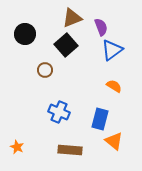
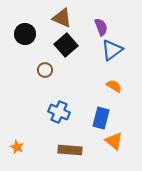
brown triangle: moved 10 px left; rotated 45 degrees clockwise
blue rectangle: moved 1 px right, 1 px up
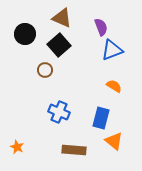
black square: moved 7 px left
blue triangle: rotated 15 degrees clockwise
brown rectangle: moved 4 px right
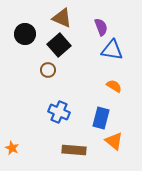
blue triangle: rotated 30 degrees clockwise
brown circle: moved 3 px right
orange star: moved 5 px left, 1 px down
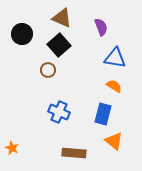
black circle: moved 3 px left
blue triangle: moved 3 px right, 8 px down
blue rectangle: moved 2 px right, 4 px up
brown rectangle: moved 3 px down
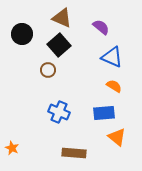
purple semicircle: rotated 30 degrees counterclockwise
blue triangle: moved 3 px left, 1 px up; rotated 15 degrees clockwise
blue rectangle: moved 1 px right, 1 px up; rotated 70 degrees clockwise
orange triangle: moved 3 px right, 4 px up
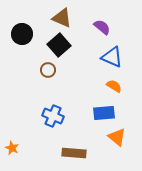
purple semicircle: moved 1 px right
blue cross: moved 6 px left, 4 px down
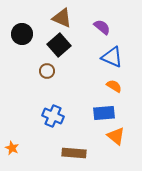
brown circle: moved 1 px left, 1 px down
orange triangle: moved 1 px left, 1 px up
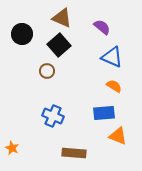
orange triangle: moved 2 px right; rotated 18 degrees counterclockwise
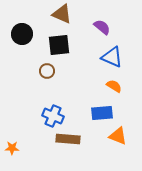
brown triangle: moved 4 px up
black square: rotated 35 degrees clockwise
blue rectangle: moved 2 px left
orange star: rotated 24 degrees counterclockwise
brown rectangle: moved 6 px left, 14 px up
